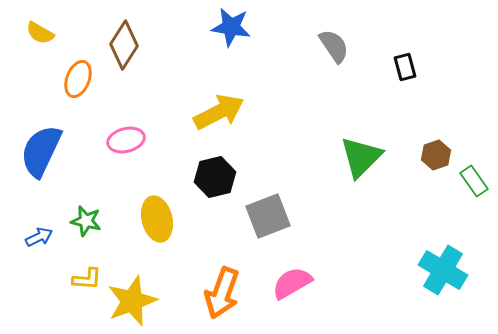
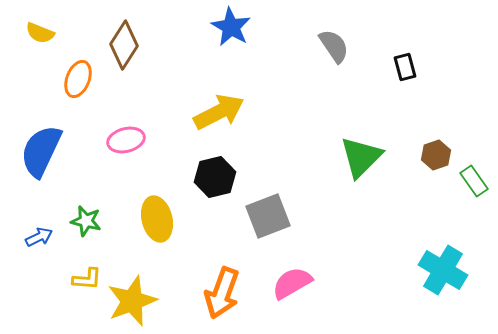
blue star: rotated 21 degrees clockwise
yellow semicircle: rotated 8 degrees counterclockwise
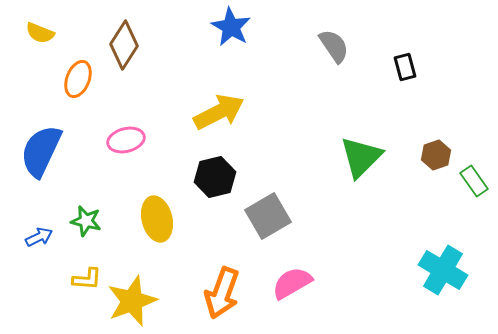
gray square: rotated 9 degrees counterclockwise
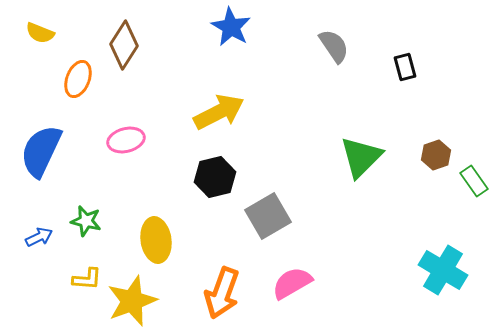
yellow ellipse: moved 1 px left, 21 px down; rotated 6 degrees clockwise
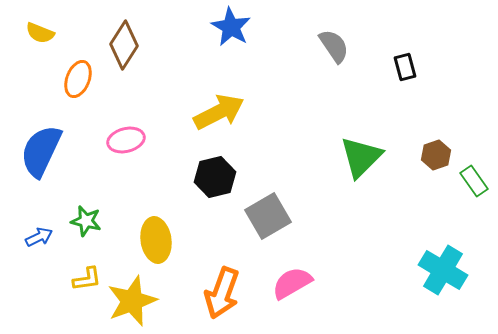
yellow L-shape: rotated 12 degrees counterclockwise
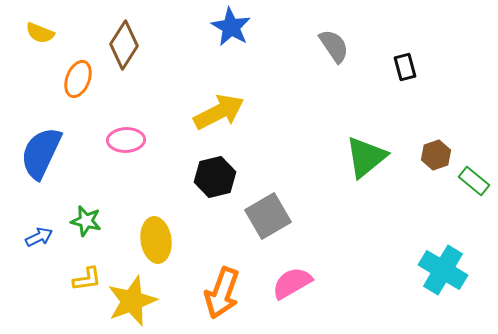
pink ellipse: rotated 12 degrees clockwise
blue semicircle: moved 2 px down
green triangle: moved 5 px right; rotated 6 degrees clockwise
green rectangle: rotated 16 degrees counterclockwise
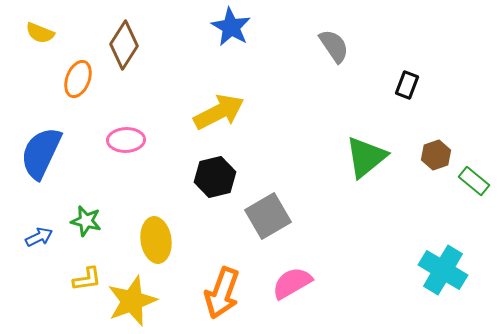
black rectangle: moved 2 px right, 18 px down; rotated 36 degrees clockwise
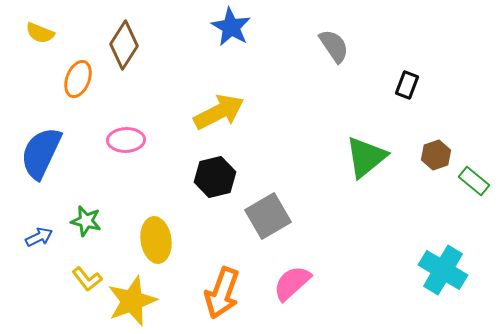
yellow L-shape: rotated 60 degrees clockwise
pink semicircle: rotated 12 degrees counterclockwise
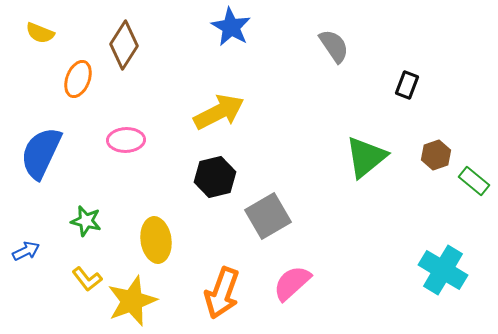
blue arrow: moved 13 px left, 14 px down
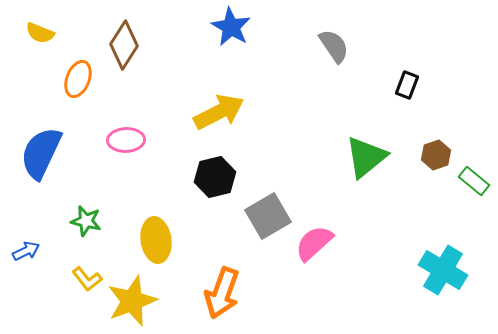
pink semicircle: moved 22 px right, 40 px up
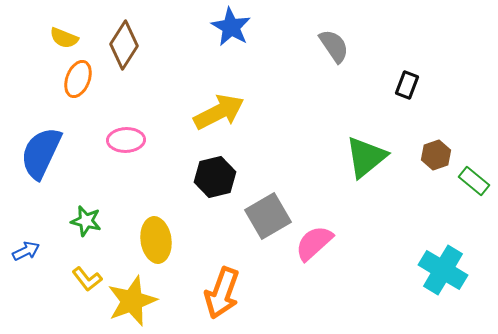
yellow semicircle: moved 24 px right, 5 px down
